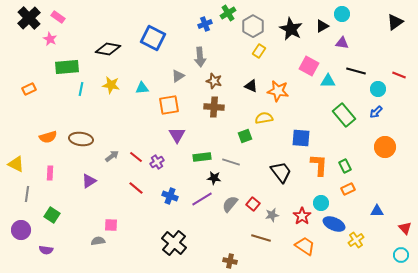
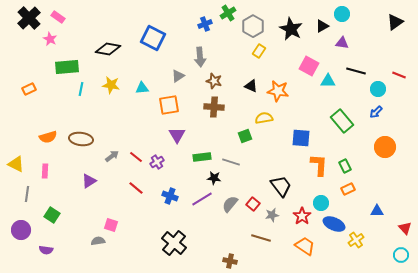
green rectangle at (344, 115): moved 2 px left, 6 px down
black trapezoid at (281, 172): moved 14 px down
pink rectangle at (50, 173): moved 5 px left, 2 px up
pink square at (111, 225): rotated 16 degrees clockwise
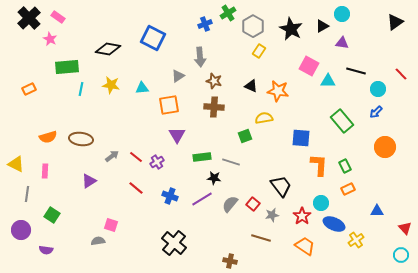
red line at (399, 75): moved 2 px right, 1 px up; rotated 24 degrees clockwise
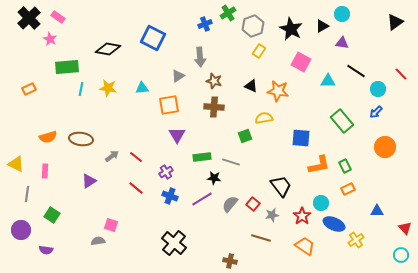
gray hexagon at (253, 26): rotated 10 degrees clockwise
pink square at (309, 66): moved 8 px left, 4 px up
black line at (356, 71): rotated 18 degrees clockwise
yellow star at (111, 85): moved 3 px left, 3 px down
purple cross at (157, 162): moved 9 px right, 10 px down
orange L-shape at (319, 165): rotated 75 degrees clockwise
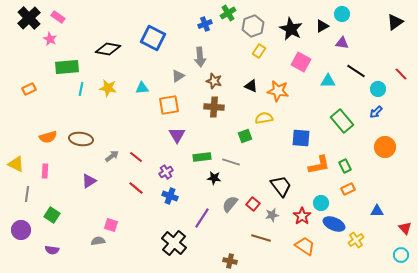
purple line at (202, 199): moved 19 px down; rotated 25 degrees counterclockwise
purple semicircle at (46, 250): moved 6 px right
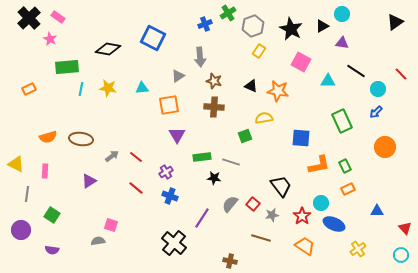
green rectangle at (342, 121): rotated 15 degrees clockwise
yellow cross at (356, 240): moved 2 px right, 9 px down
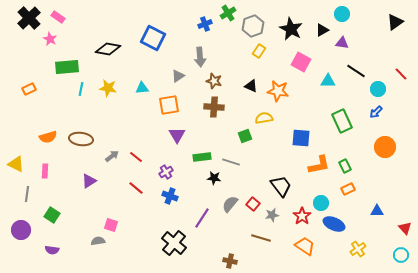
black triangle at (322, 26): moved 4 px down
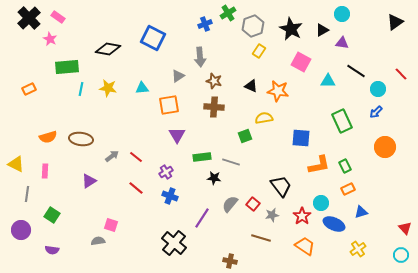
blue triangle at (377, 211): moved 16 px left, 1 px down; rotated 16 degrees counterclockwise
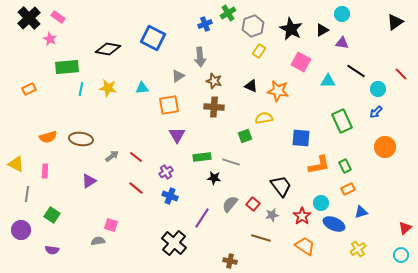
red triangle at (405, 228): rotated 32 degrees clockwise
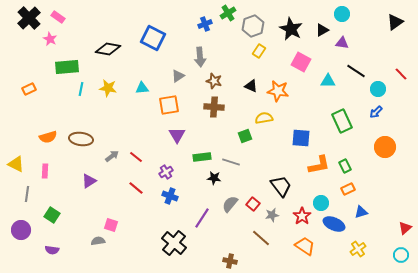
brown line at (261, 238): rotated 24 degrees clockwise
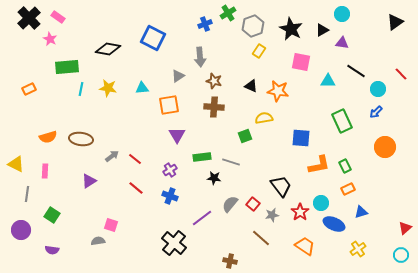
pink square at (301, 62): rotated 18 degrees counterclockwise
red line at (136, 157): moved 1 px left, 2 px down
purple cross at (166, 172): moved 4 px right, 2 px up
red star at (302, 216): moved 2 px left, 4 px up
purple line at (202, 218): rotated 20 degrees clockwise
